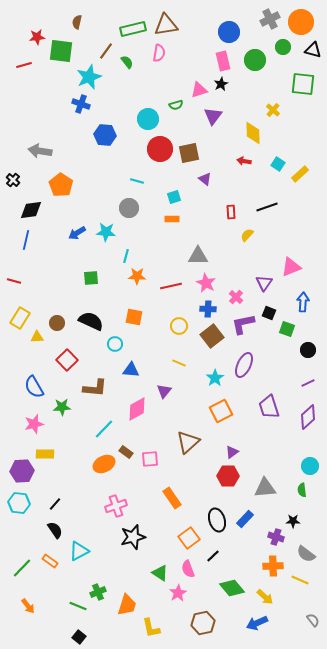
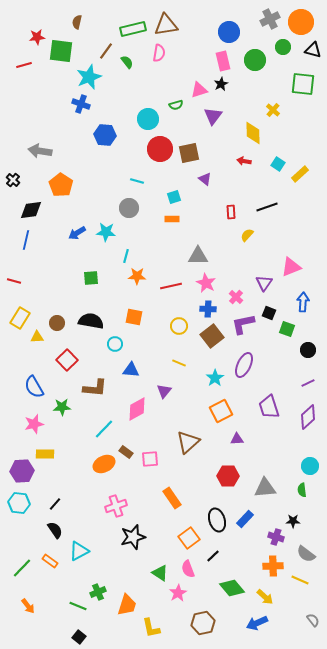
black semicircle at (91, 321): rotated 15 degrees counterclockwise
purple triangle at (232, 452): moved 5 px right, 13 px up; rotated 32 degrees clockwise
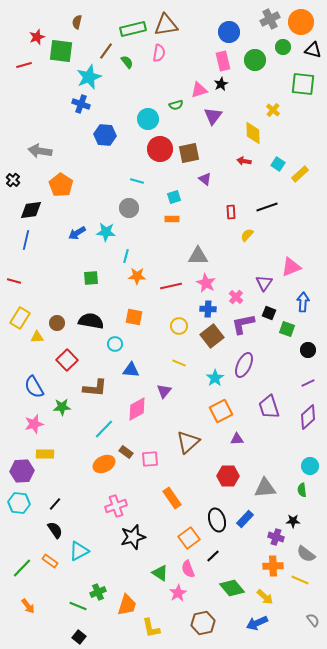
red star at (37, 37): rotated 14 degrees counterclockwise
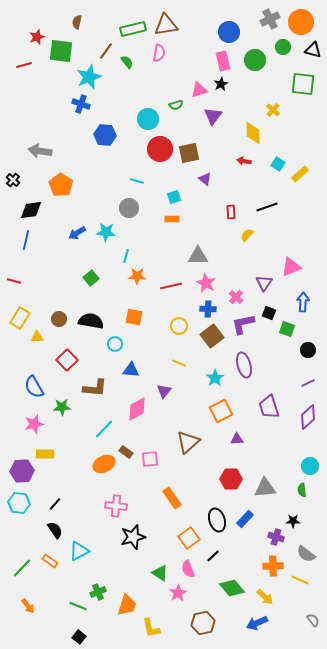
green square at (91, 278): rotated 35 degrees counterclockwise
brown circle at (57, 323): moved 2 px right, 4 px up
purple ellipse at (244, 365): rotated 40 degrees counterclockwise
red hexagon at (228, 476): moved 3 px right, 3 px down
pink cross at (116, 506): rotated 25 degrees clockwise
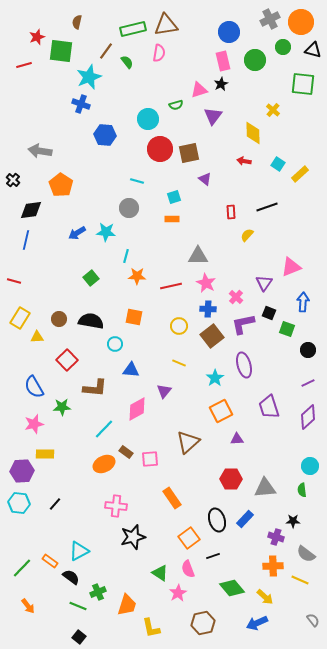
black semicircle at (55, 530): moved 16 px right, 47 px down; rotated 18 degrees counterclockwise
black line at (213, 556): rotated 24 degrees clockwise
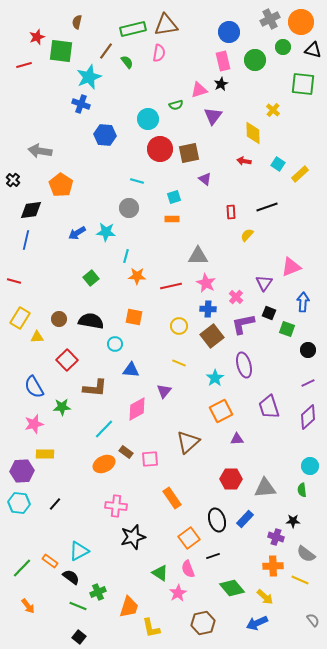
orange trapezoid at (127, 605): moved 2 px right, 2 px down
